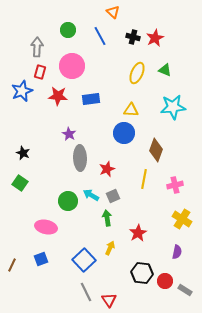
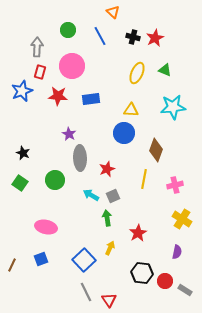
green circle at (68, 201): moved 13 px left, 21 px up
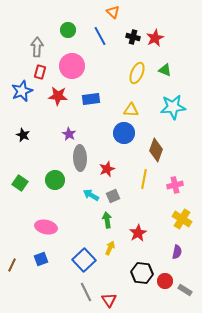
black star at (23, 153): moved 18 px up
green arrow at (107, 218): moved 2 px down
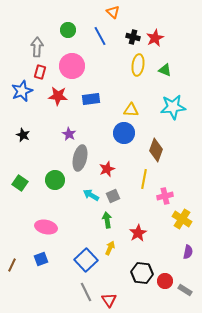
yellow ellipse at (137, 73): moved 1 px right, 8 px up; rotated 15 degrees counterclockwise
gray ellipse at (80, 158): rotated 15 degrees clockwise
pink cross at (175, 185): moved 10 px left, 11 px down
purple semicircle at (177, 252): moved 11 px right
blue square at (84, 260): moved 2 px right
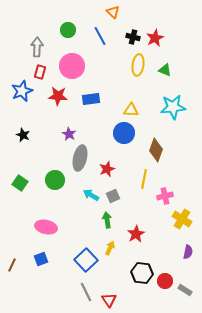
red star at (138, 233): moved 2 px left, 1 px down
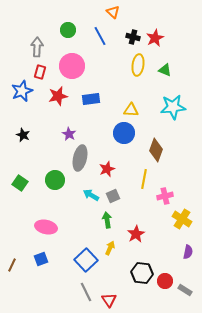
red star at (58, 96): rotated 18 degrees counterclockwise
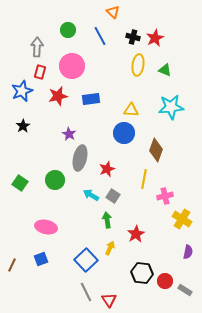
cyan star at (173, 107): moved 2 px left
black star at (23, 135): moved 9 px up; rotated 16 degrees clockwise
gray square at (113, 196): rotated 32 degrees counterclockwise
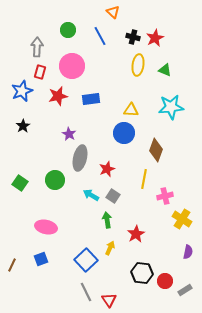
gray rectangle at (185, 290): rotated 64 degrees counterclockwise
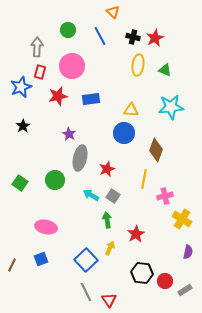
blue star at (22, 91): moved 1 px left, 4 px up
